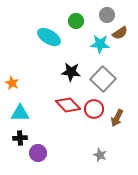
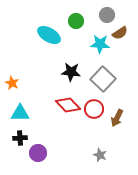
cyan ellipse: moved 2 px up
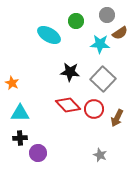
black star: moved 1 px left
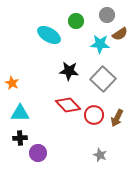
brown semicircle: moved 1 px down
black star: moved 1 px left, 1 px up
red circle: moved 6 px down
